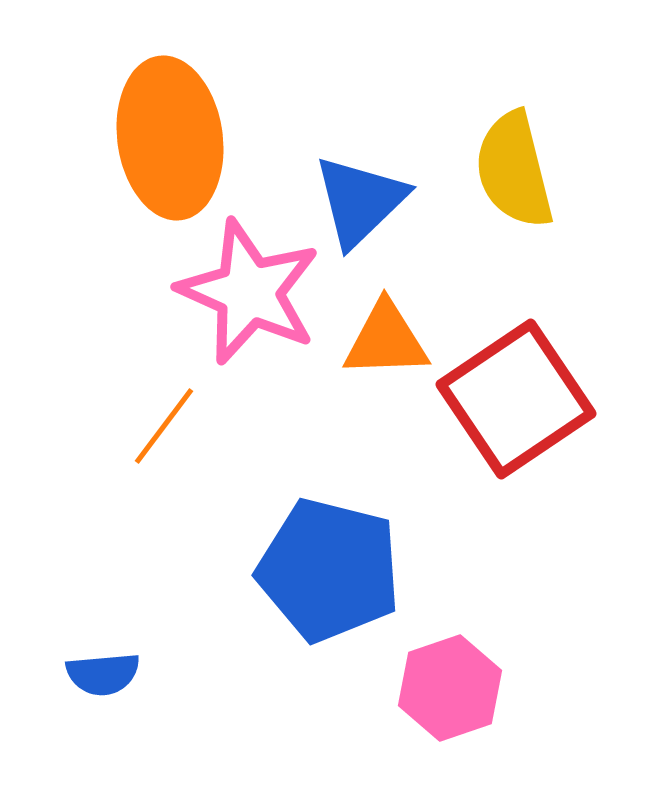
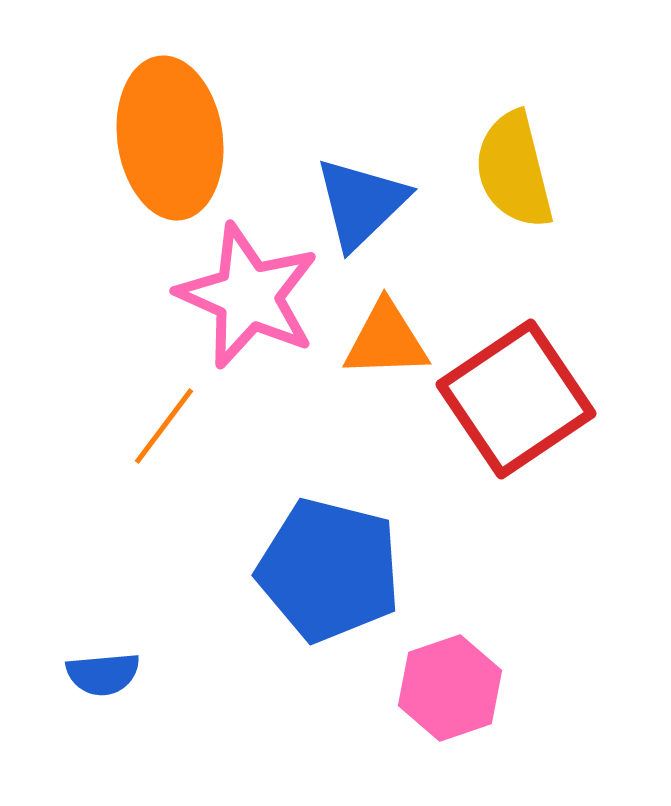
blue triangle: moved 1 px right, 2 px down
pink star: moved 1 px left, 4 px down
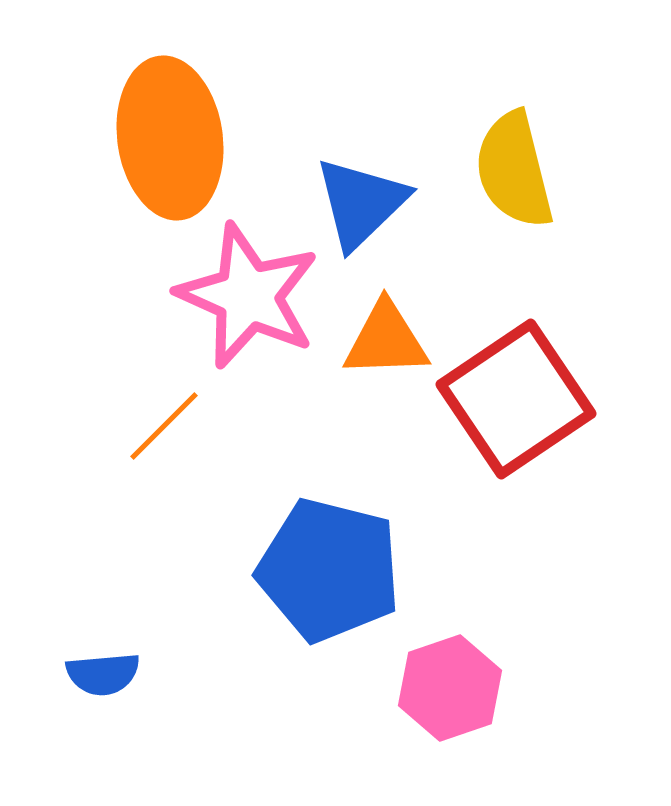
orange line: rotated 8 degrees clockwise
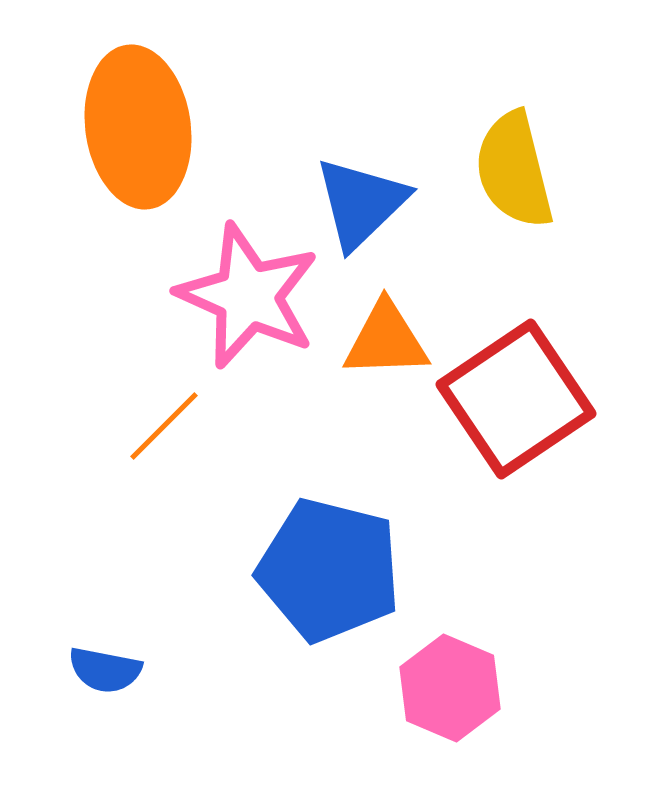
orange ellipse: moved 32 px left, 11 px up
blue semicircle: moved 2 px right, 4 px up; rotated 16 degrees clockwise
pink hexagon: rotated 18 degrees counterclockwise
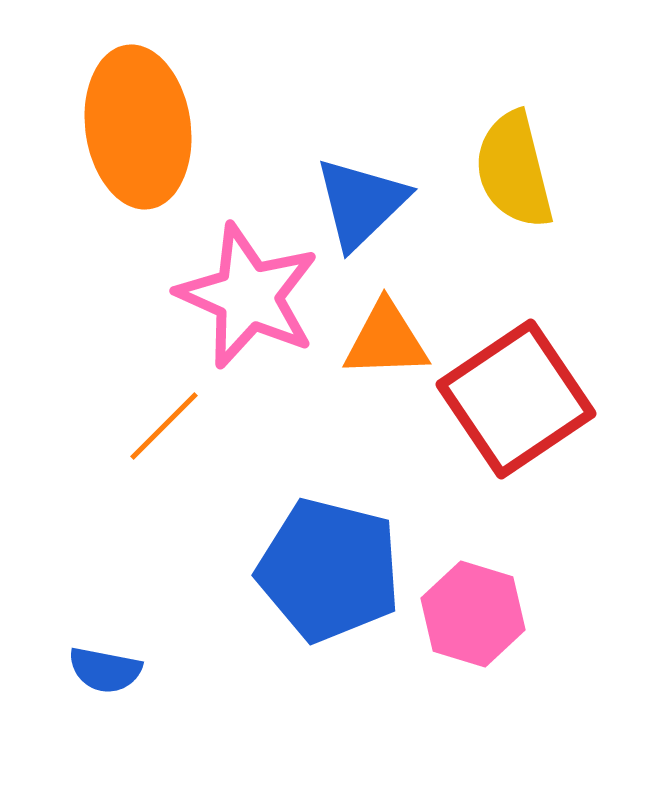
pink hexagon: moved 23 px right, 74 px up; rotated 6 degrees counterclockwise
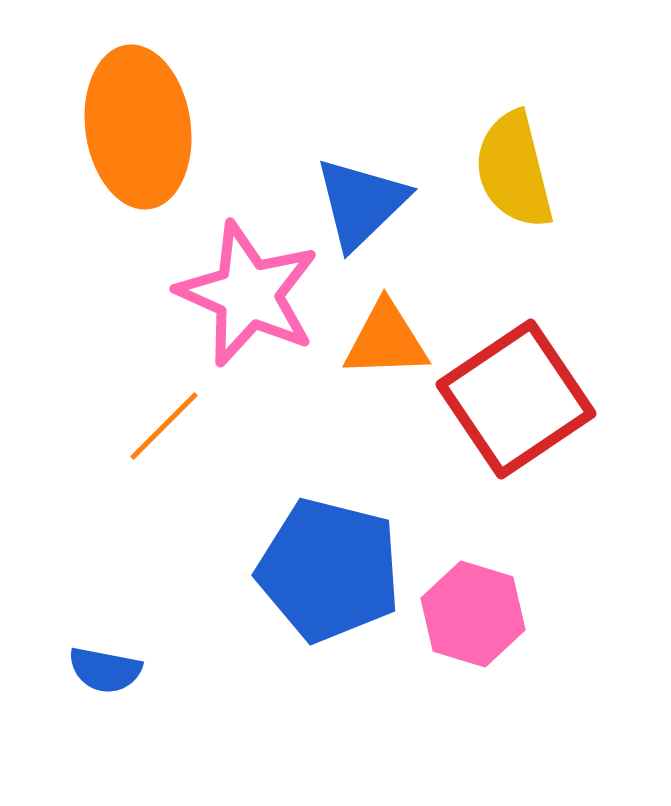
pink star: moved 2 px up
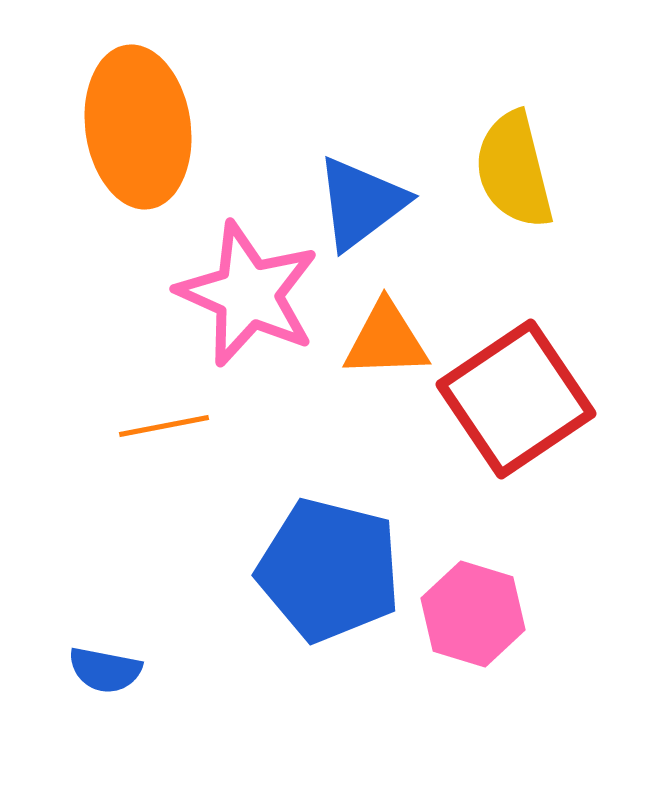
blue triangle: rotated 7 degrees clockwise
orange line: rotated 34 degrees clockwise
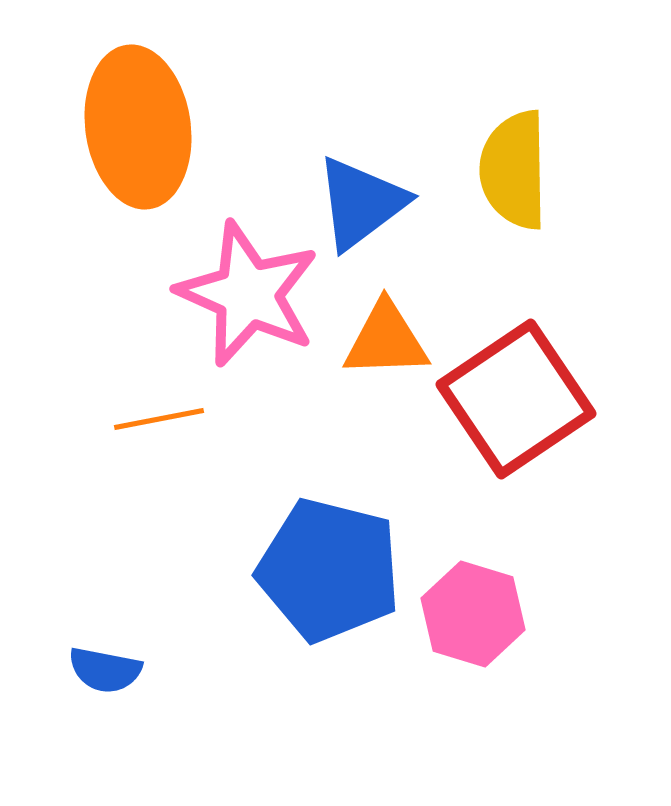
yellow semicircle: rotated 13 degrees clockwise
orange line: moved 5 px left, 7 px up
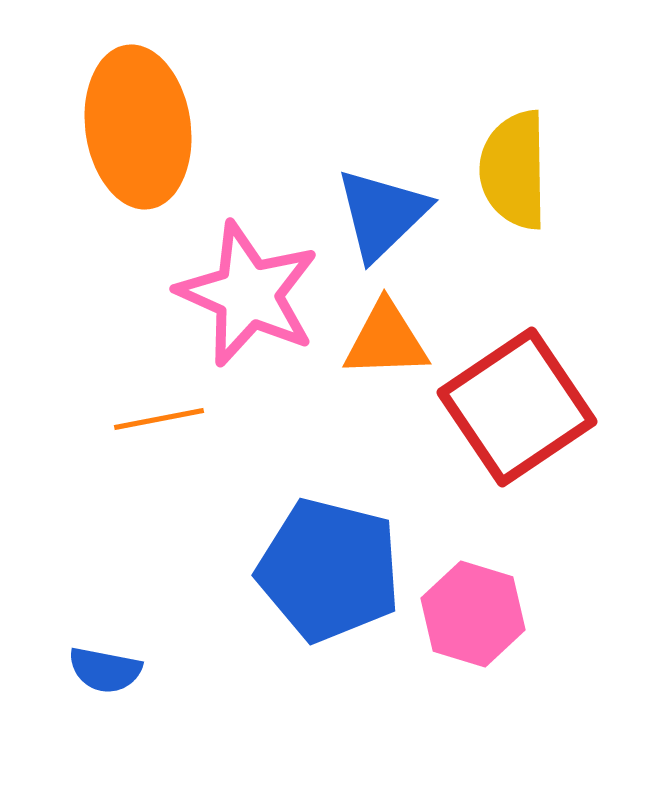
blue triangle: moved 21 px right, 11 px down; rotated 7 degrees counterclockwise
red square: moved 1 px right, 8 px down
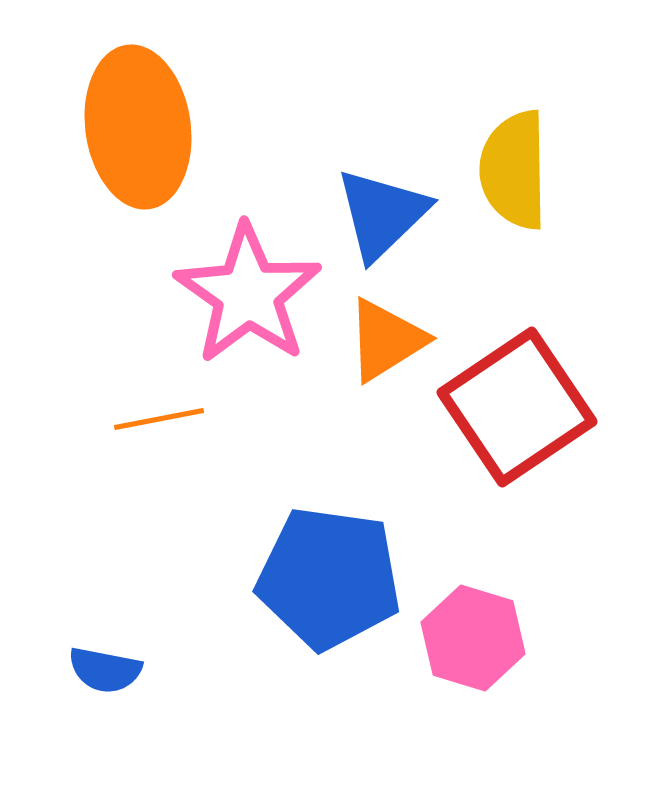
pink star: rotated 11 degrees clockwise
orange triangle: rotated 30 degrees counterclockwise
blue pentagon: moved 8 px down; rotated 6 degrees counterclockwise
pink hexagon: moved 24 px down
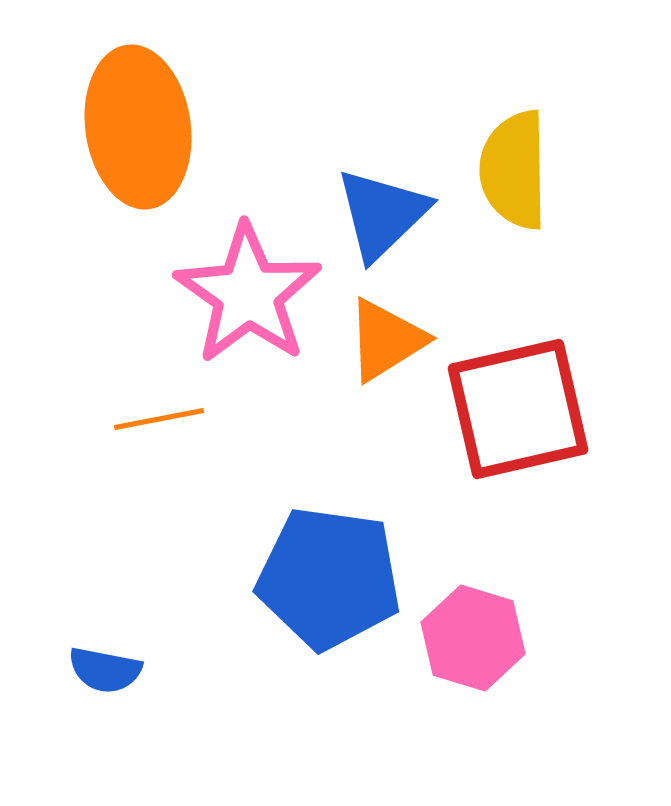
red square: moved 1 px right, 2 px down; rotated 21 degrees clockwise
